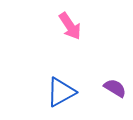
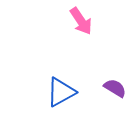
pink arrow: moved 11 px right, 5 px up
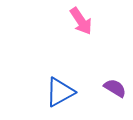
blue triangle: moved 1 px left
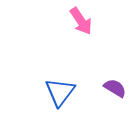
blue triangle: rotated 24 degrees counterclockwise
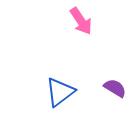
blue triangle: rotated 16 degrees clockwise
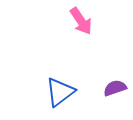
purple semicircle: rotated 50 degrees counterclockwise
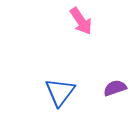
blue triangle: rotated 16 degrees counterclockwise
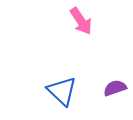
blue triangle: moved 2 px right, 1 px up; rotated 24 degrees counterclockwise
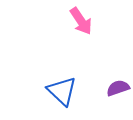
purple semicircle: moved 3 px right
